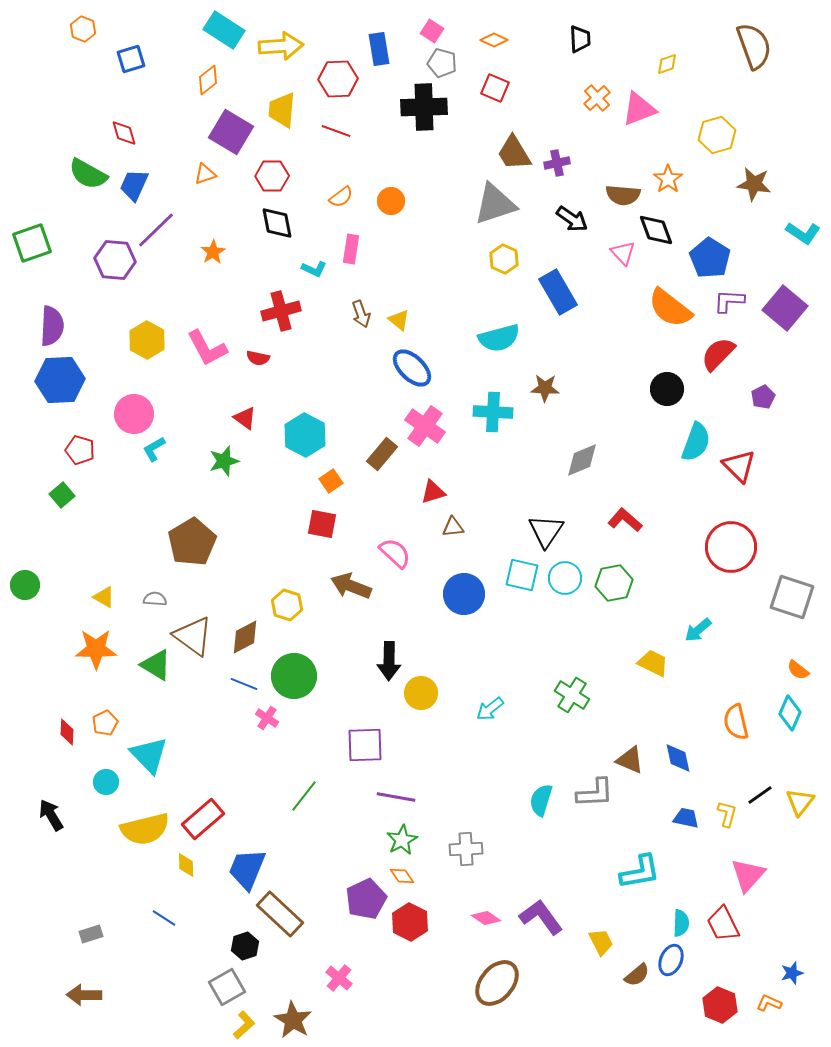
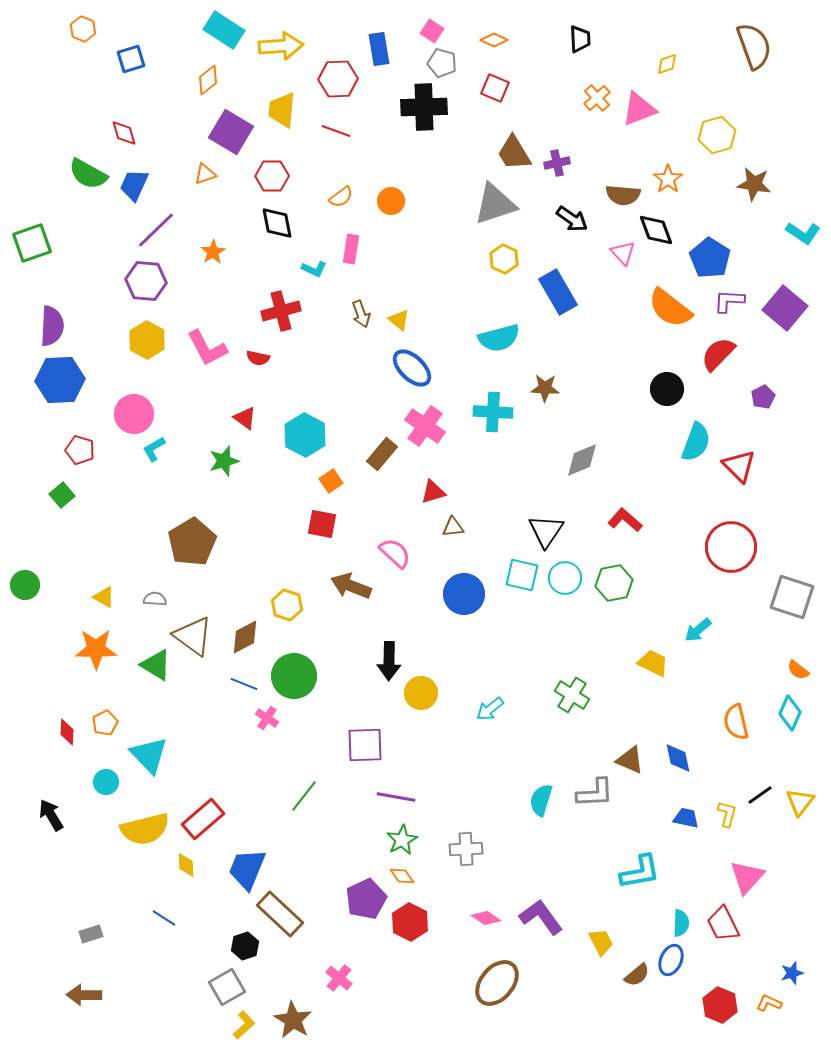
purple hexagon at (115, 260): moved 31 px right, 21 px down
pink triangle at (748, 875): moved 1 px left, 2 px down
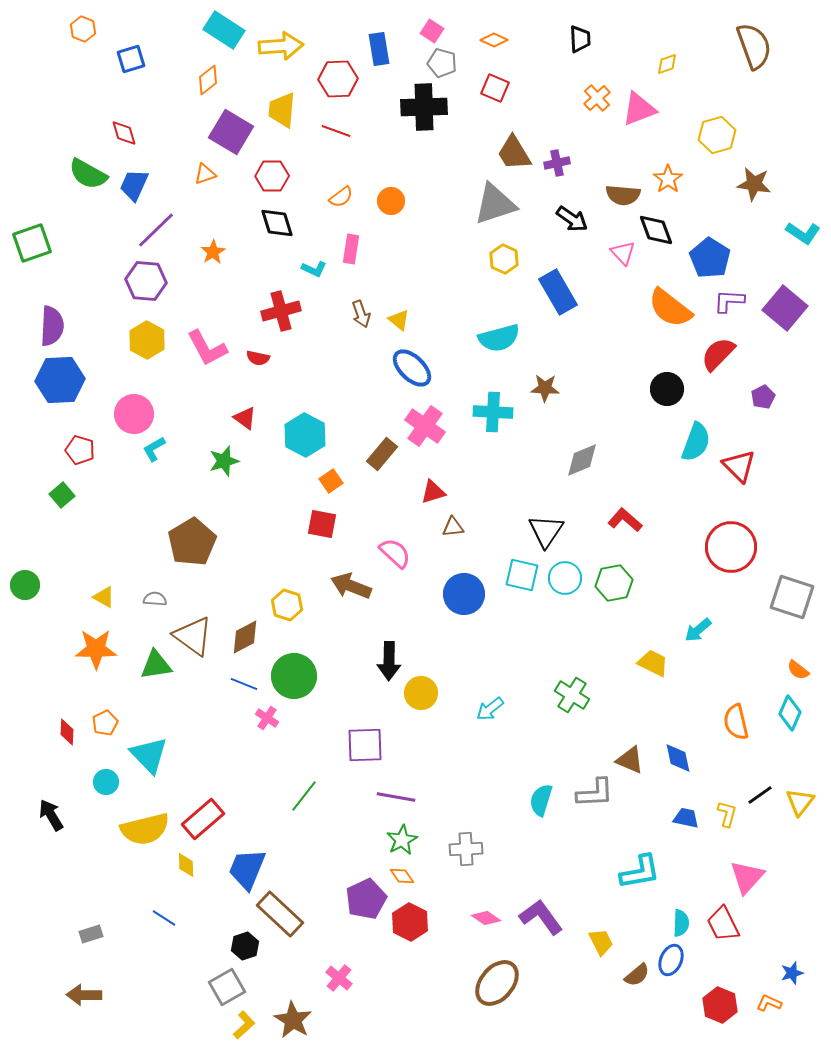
black diamond at (277, 223): rotated 6 degrees counterclockwise
green triangle at (156, 665): rotated 40 degrees counterclockwise
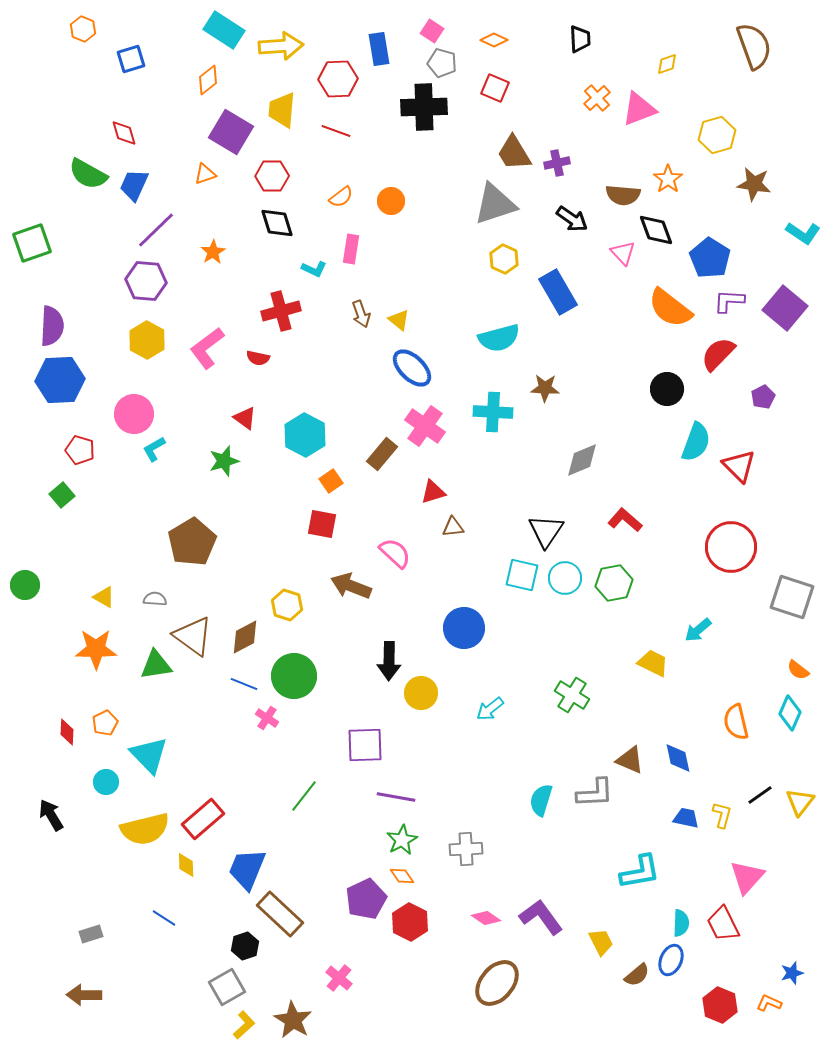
pink L-shape at (207, 348): rotated 81 degrees clockwise
blue circle at (464, 594): moved 34 px down
yellow L-shape at (727, 814): moved 5 px left, 1 px down
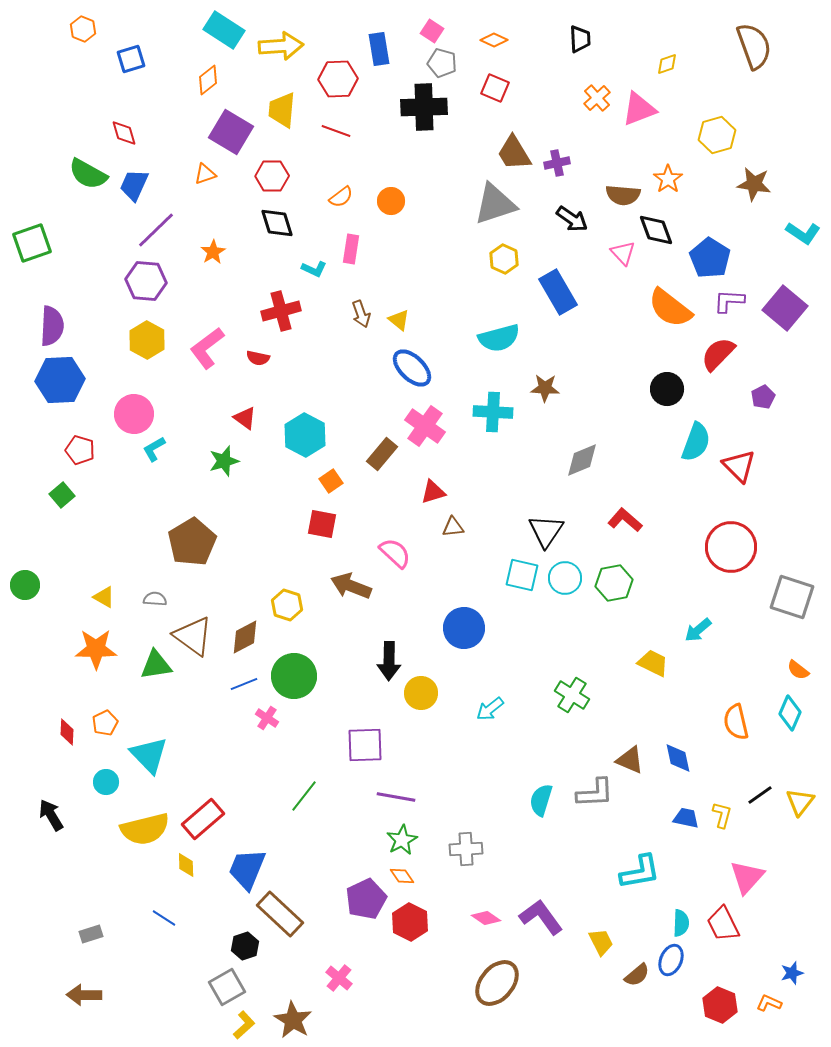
blue line at (244, 684): rotated 44 degrees counterclockwise
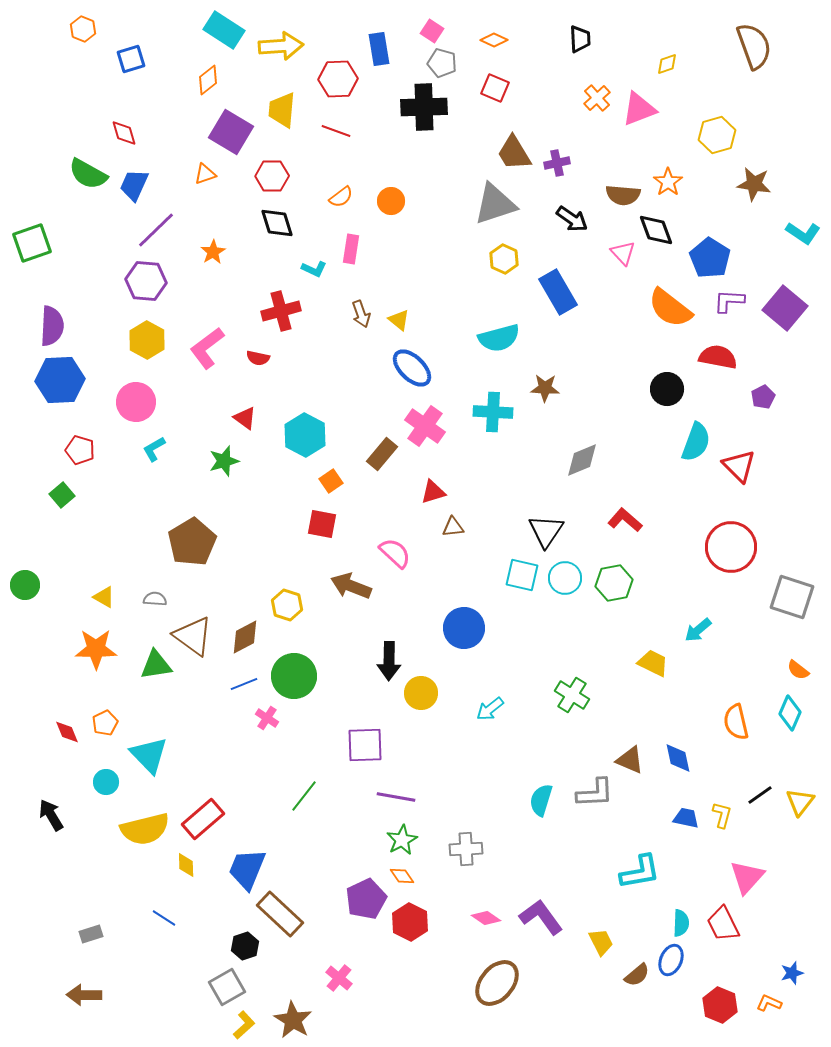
orange star at (668, 179): moved 3 px down
red semicircle at (718, 354): moved 3 px down; rotated 57 degrees clockwise
pink circle at (134, 414): moved 2 px right, 12 px up
red diamond at (67, 732): rotated 24 degrees counterclockwise
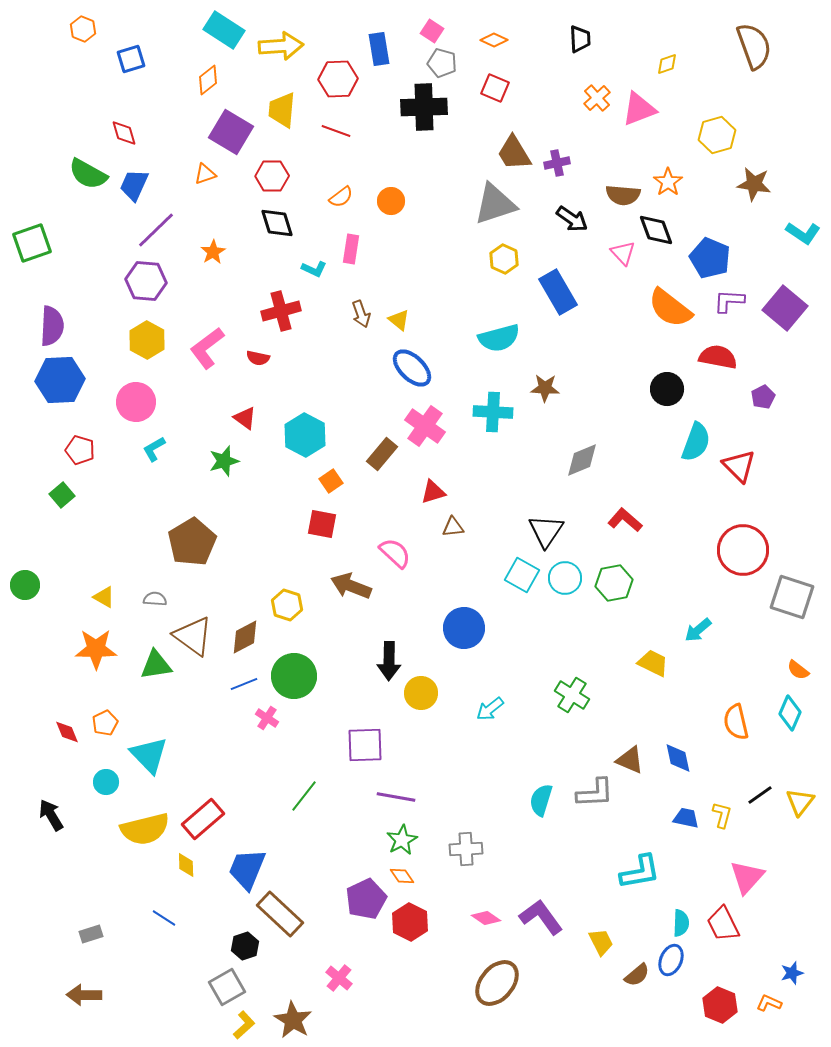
blue pentagon at (710, 258): rotated 9 degrees counterclockwise
red circle at (731, 547): moved 12 px right, 3 px down
cyan square at (522, 575): rotated 16 degrees clockwise
